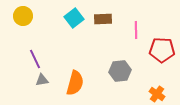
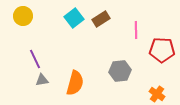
brown rectangle: moved 2 px left; rotated 30 degrees counterclockwise
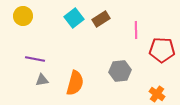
purple line: rotated 54 degrees counterclockwise
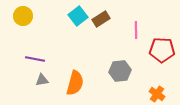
cyan square: moved 4 px right, 2 px up
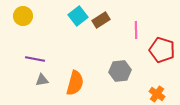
brown rectangle: moved 1 px down
red pentagon: rotated 15 degrees clockwise
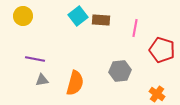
brown rectangle: rotated 36 degrees clockwise
pink line: moved 1 px left, 2 px up; rotated 12 degrees clockwise
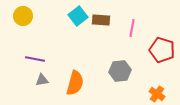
pink line: moved 3 px left
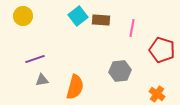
purple line: rotated 30 degrees counterclockwise
orange semicircle: moved 4 px down
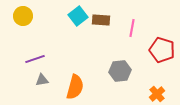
orange cross: rotated 14 degrees clockwise
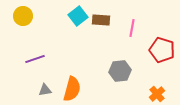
gray triangle: moved 3 px right, 10 px down
orange semicircle: moved 3 px left, 2 px down
